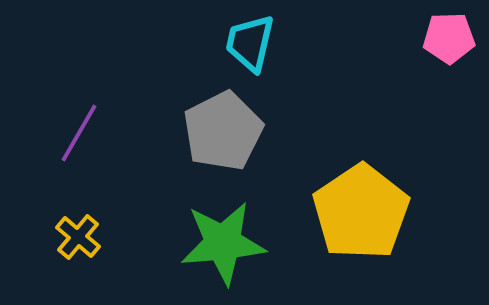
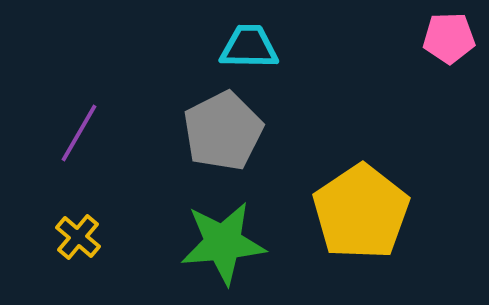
cyan trapezoid: moved 1 px left, 4 px down; rotated 78 degrees clockwise
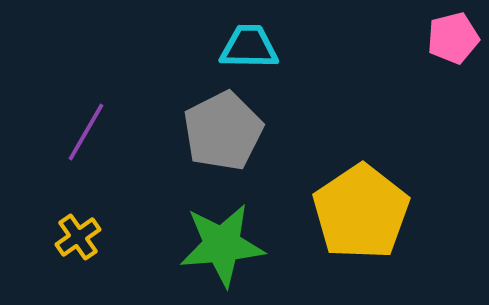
pink pentagon: moved 4 px right; rotated 12 degrees counterclockwise
purple line: moved 7 px right, 1 px up
yellow cross: rotated 15 degrees clockwise
green star: moved 1 px left, 2 px down
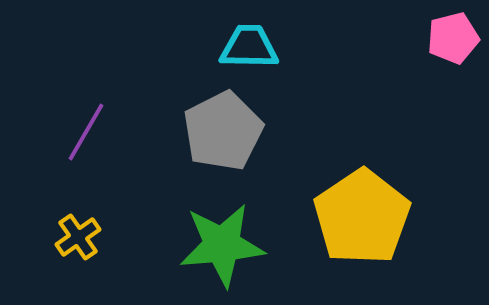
yellow pentagon: moved 1 px right, 5 px down
